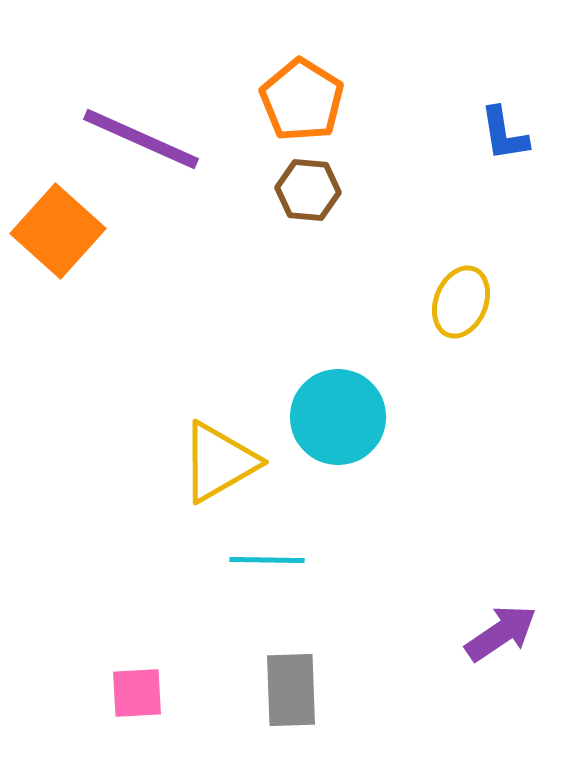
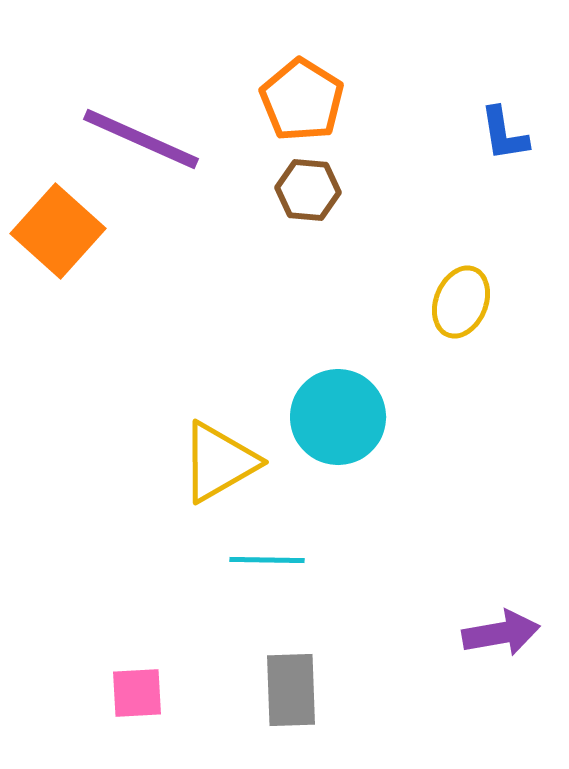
purple arrow: rotated 24 degrees clockwise
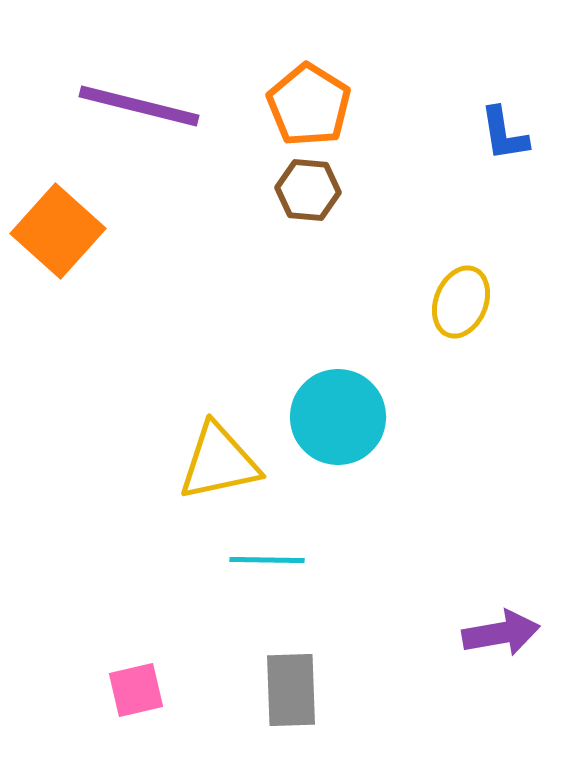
orange pentagon: moved 7 px right, 5 px down
purple line: moved 2 px left, 33 px up; rotated 10 degrees counterclockwise
yellow triangle: rotated 18 degrees clockwise
pink square: moved 1 px left, 3 px up; rotated 10 degrees counterclockwise
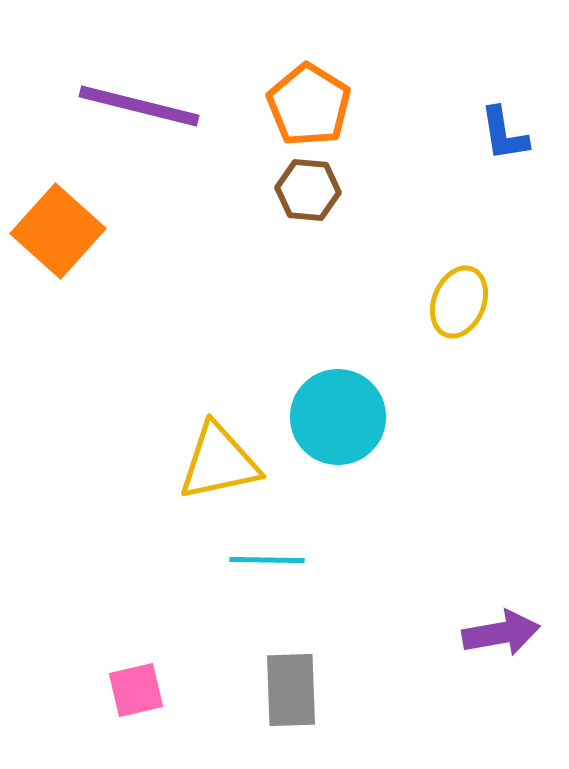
yellow ellipse: moved 2 px left
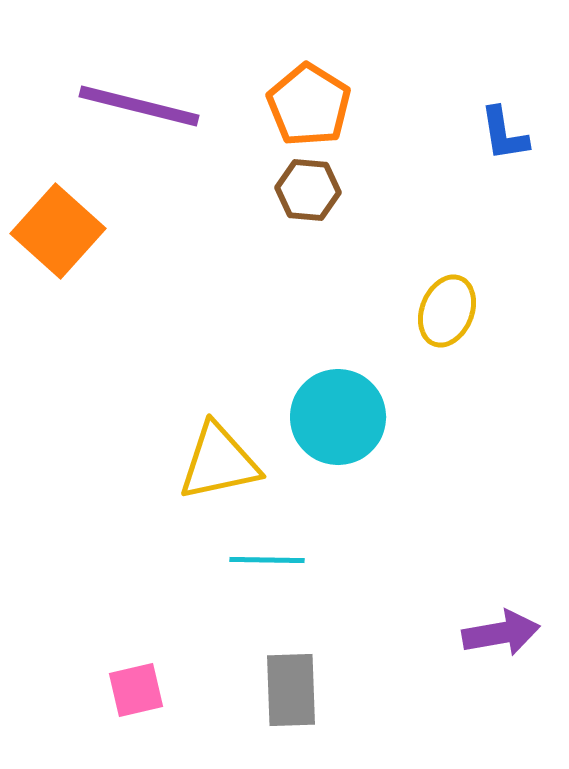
yellow ellipse: moved 12 px left, 9 px down
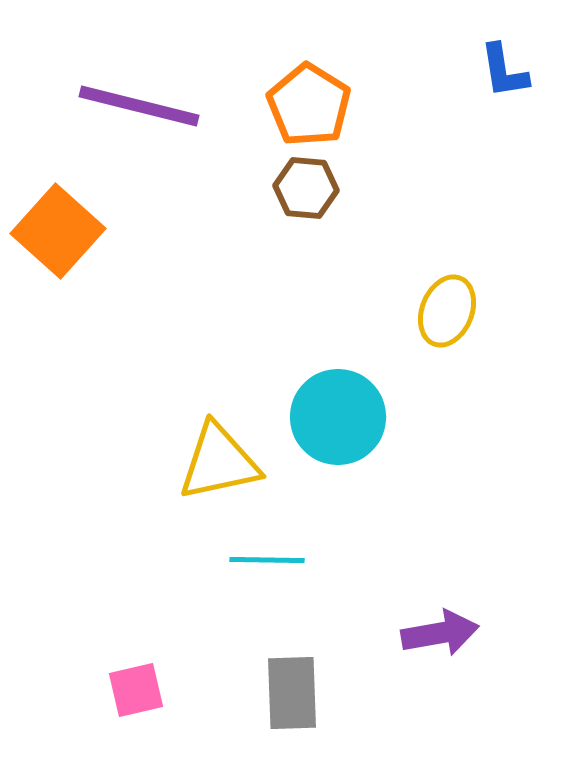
blue L-shape: moved 63 px up
brown hexagon: moved 2 px left, 2 px up
purple arrow: moved 61 px left
gray rectangle: moved 1 px right, 3 px down
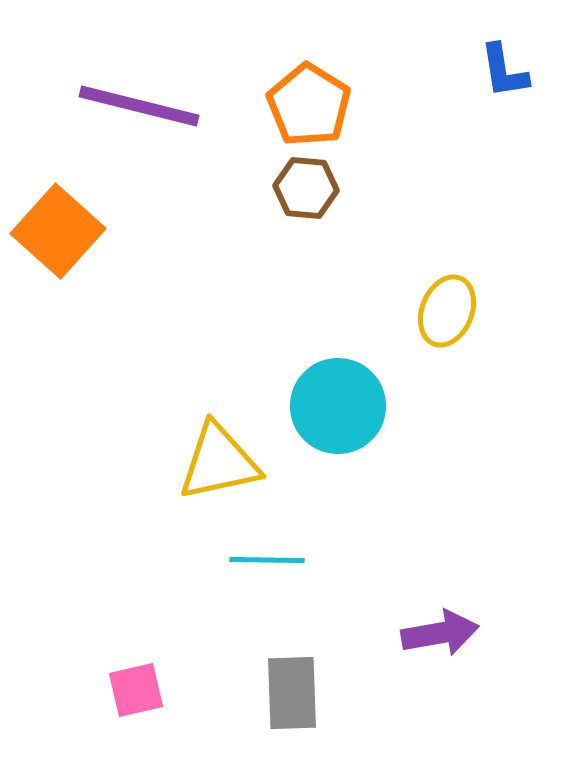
cyan circle: moved 11 px up
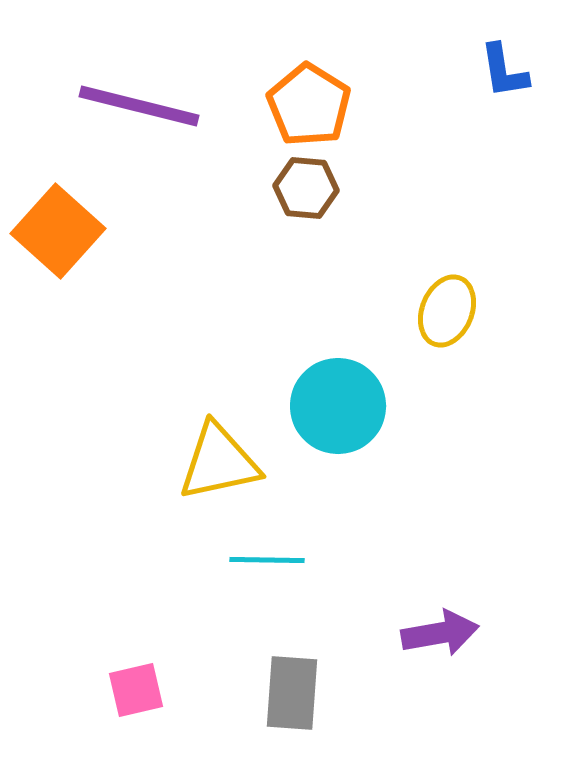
gray rectangle: rotated 6 degrees clockwise
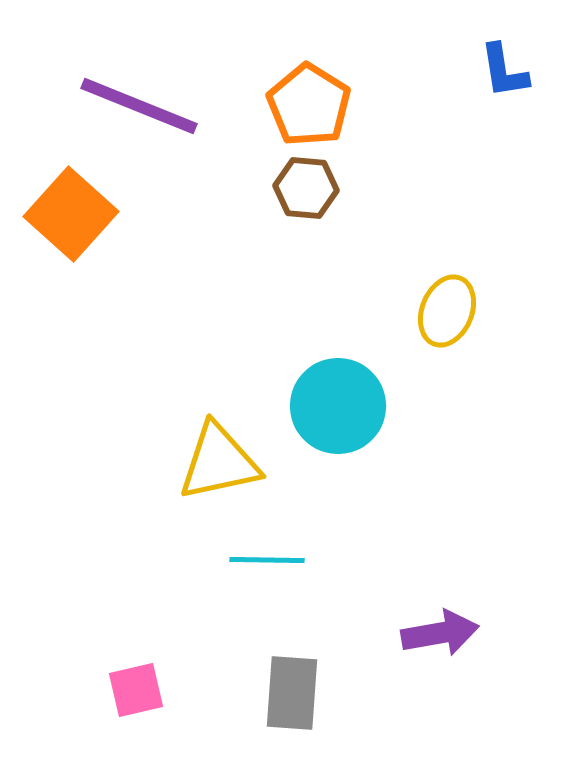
purple line: rotated 8 degrees clockwise
orange square: moved 13 px right, 17 px up
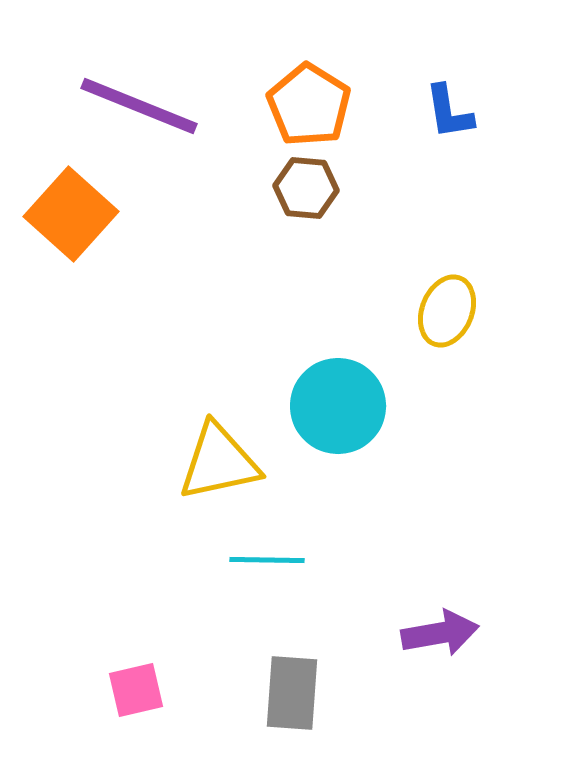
blue L-shape: moved 55 px left, 41 px down
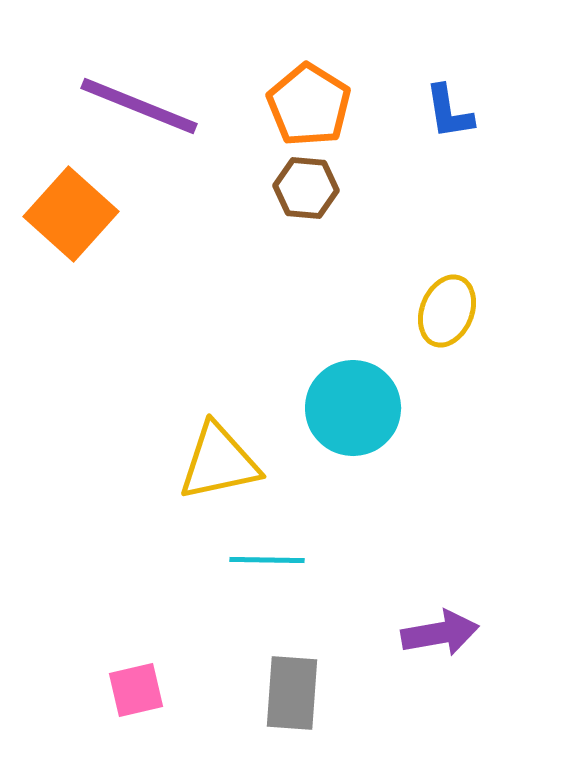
cyan circle: moved 15 px right, 2 px down
